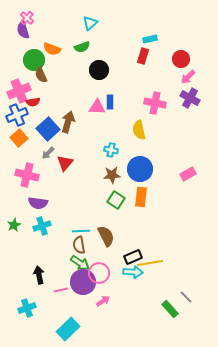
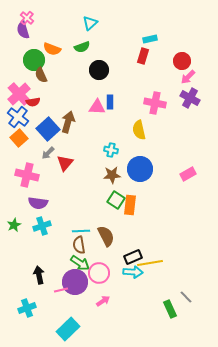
red circle at (181, 59): moved 1 px right, 2 px down
pink cross at (19, 91): moved 3 px down; rotated 20 degrees counterclockwise
blue cross at (17, 115): moved 1 px right, 2 px down; rotated 30 degrees counterclockwise
orange rectangle at (141, 197): moved 11 px left, 8 px down
purple circle at (83, 282): moved 8 px left
green rectangle at (170, 309): rotated 18 degrees clockwise
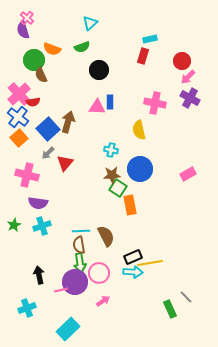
green square at (116, 200): moved 2 px right, 12 px up
orange rectangle at (130, 205): rotated 18 degrees counterclockwise
green arrow at (80, 263): rotated 48 degrees clockwise
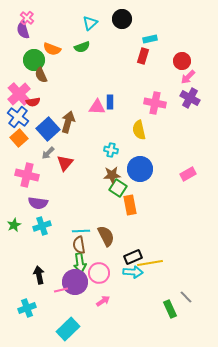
black circle at (99, 70): moved 23 px right, 51 px up
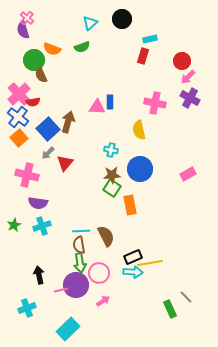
green square at (118, 188): moved 6 px left
purple circle at (75, 282): moved 1 px right, 3 px down
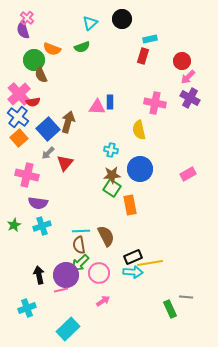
green arrow at (80, 263): rotated 54 degrees clockwise
purple circle at (76, 285): moved 10 px left, 10 px up
gray line at (186, 297): rotated 40 degrees counterclockwise
